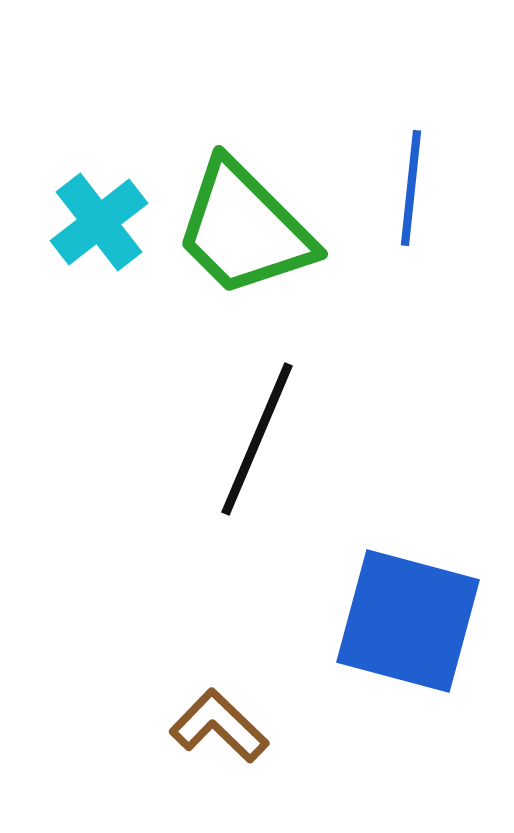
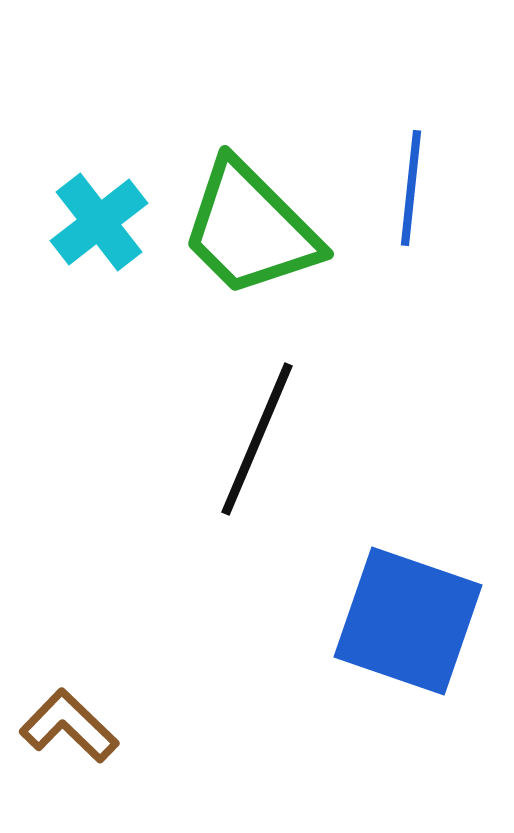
green trapezoid: moved 6 px right
blue square: rotated 4 degrees clockwise
brown L-shape: moved 150 px left
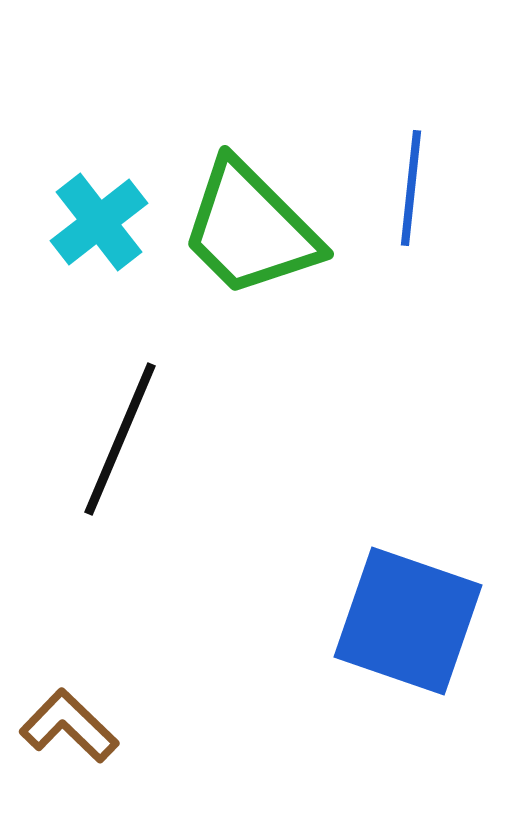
black line: moved 137 px left
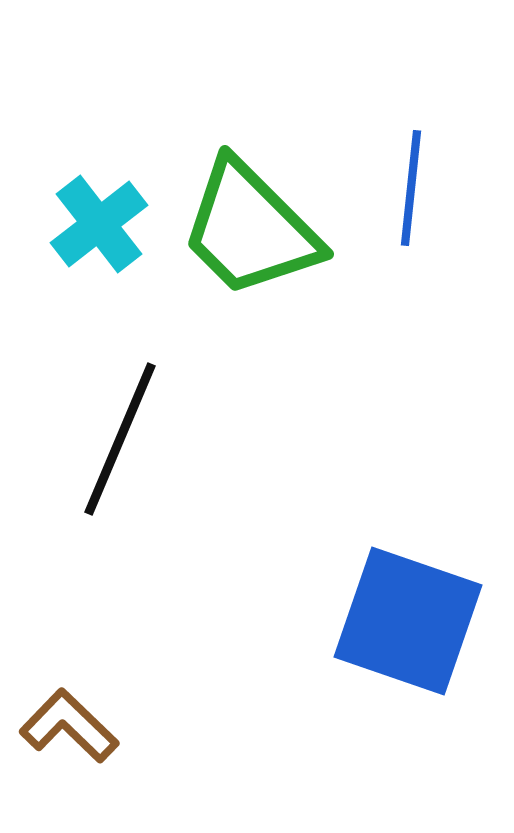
cyan cross: moved 2 px down
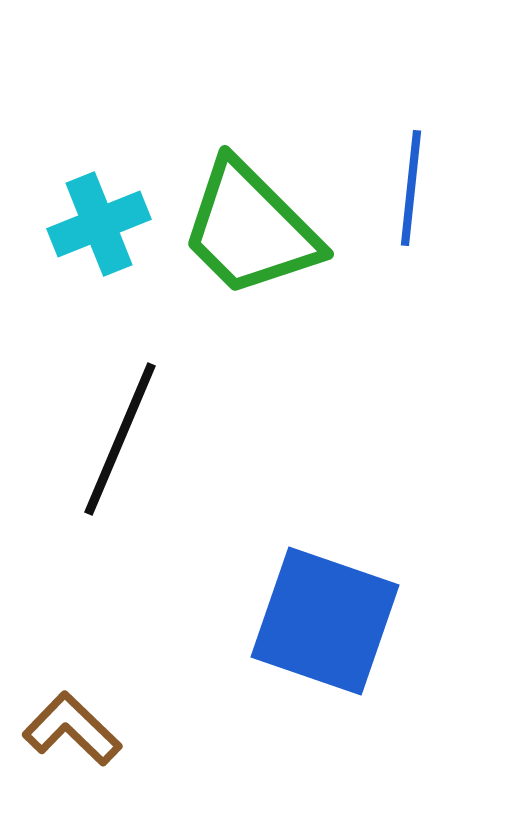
cyan cross: rotated 16 degrees clockwise
blue square: moved 83 px left
brown L-shape: moved 3 px right, 3 px down
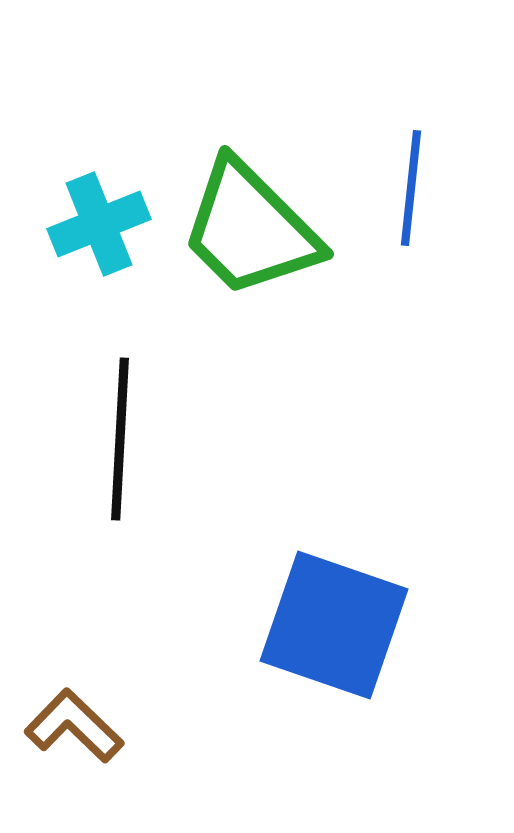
black line: rotated 20 degrees counterclockwise
blue square: moved 9 px right, 4 px down
brown L-shape: moved 2 px right, 3 px up
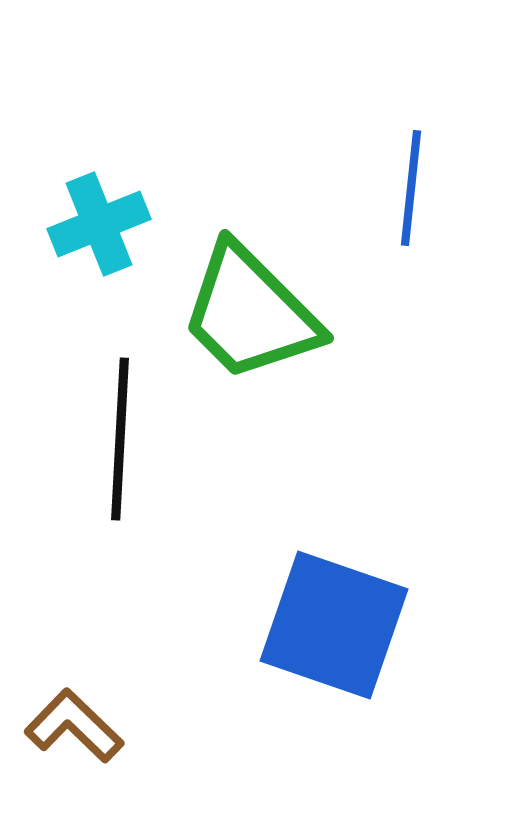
green trapezoid: moved 84 px down
